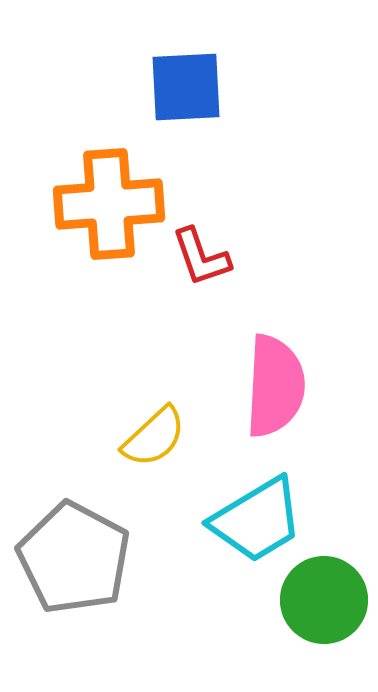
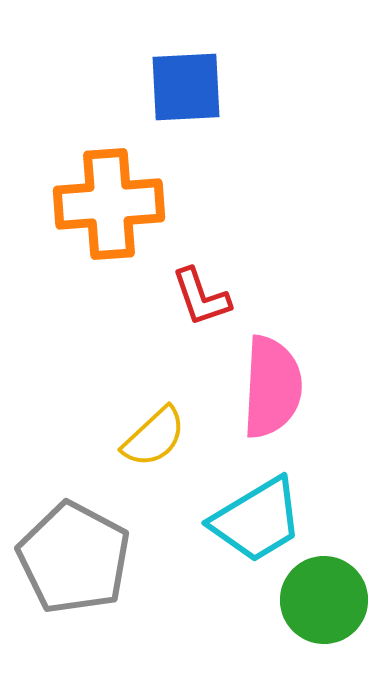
red L-shape: moved 40 px down
pink semicircle: moved 3 px left, 1 px down
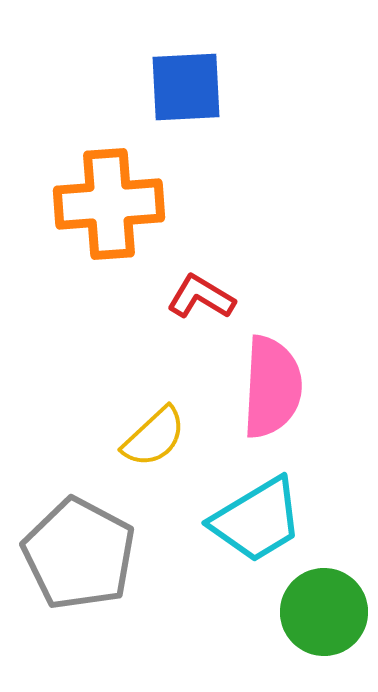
red L-shape: rotated 140 degrees clockwise
gray pentagon: moved 5 px right, 4 px up
green circle: moved 12 px down
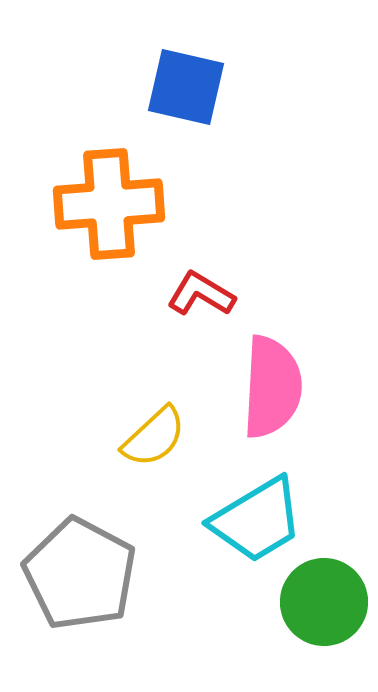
blue square: rotated 16 degrees clockwise
red L-shape: moved 3 px up
gray pentagon: moved 1 px right, 20 px down
green circle: moved 10 px up
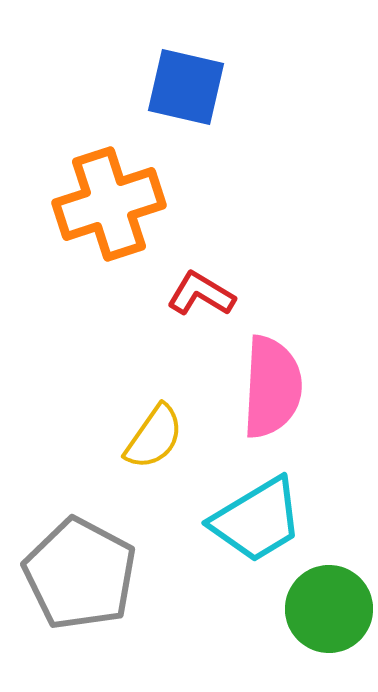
orange cross: rotated 14 degrees counterclockwise
yellow semicircle: rotated 12 degrees counterclockwise
green circle: moved 5 px right, 7 px down
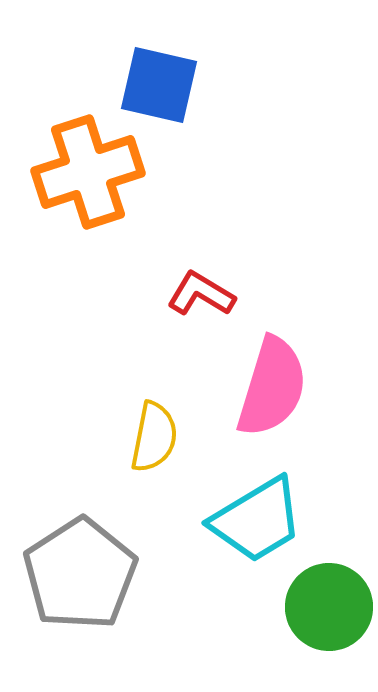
blue square: moved 27 px left, 2 px up
orange cross: moved 21 px left, 32 px up
pink semicircle: rotated 14 degrees clockwise
yellow semicircle: rotated 24 degrees counterclockwise
gray pentagon: rotated 11 degrees clockwise
green circle: moved 2 px up
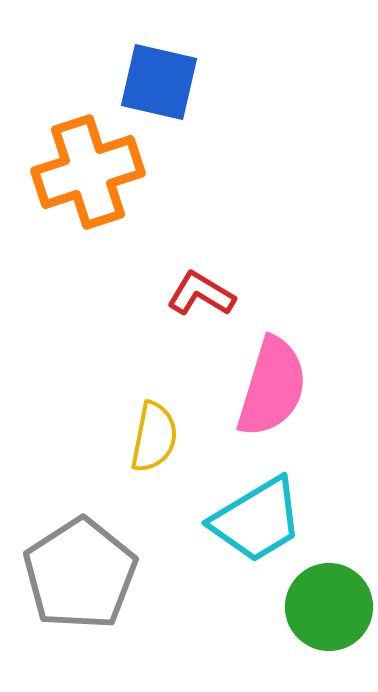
blue square: moved 3 px up
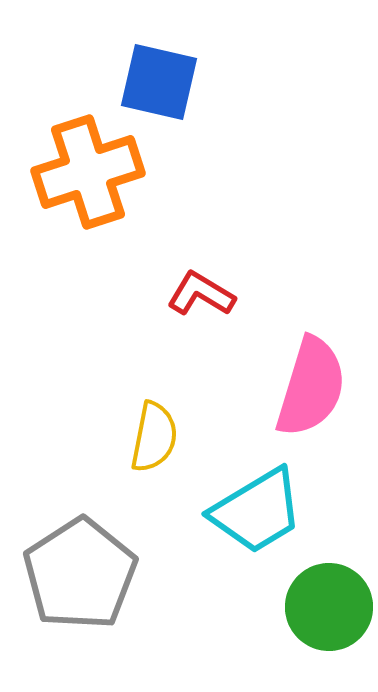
pink semicircle: moved 39 px right
cyan trapezoid: moved 9 px up
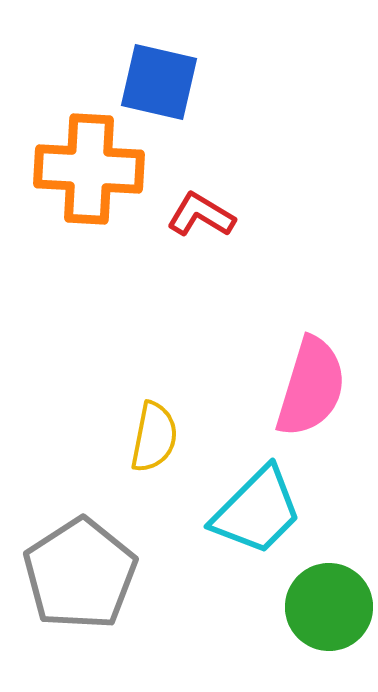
orange cross: moved 1 px right, 3 px up; rotated 21 degrees clockwise
red L-shape: moved 79 px up
cyan trapezoid: rotated 14 degrees counterclockwise
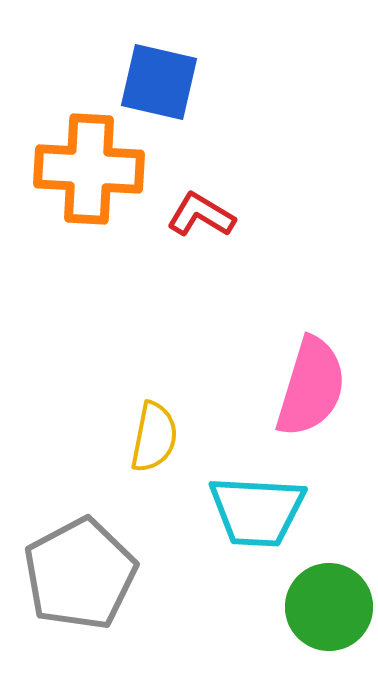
cyan trapezoid: rotated 48 degrees clockwise
gray pentagon: rotated 5 degrees clockwise
